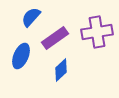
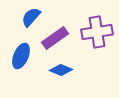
blue diamond: rotated 65 degrees clockwise
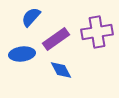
purple rectangle: moved 1 px right, 1 px down
blue ellipse: moved 1 px right, 2 px up; rotated 60 degrees clockwise
blue diamond: rotated 40 degrees clockwise
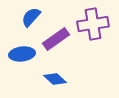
purple cross: moved 4 px left, 8 px up
blue diamond: moved 6 px left, 9 px down; rotated 20 degrees counterclockwise
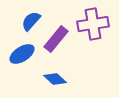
blue semicircle: moved 4 px down
purple rectangle: rotated 16 degrees counterclockwise
blue ellipse: rotated 25 degrees counterclockwise
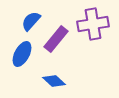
blue ellipse: rotated 30 degrees counterclockwise
blue diamond: moved 1 px left, 2 px down
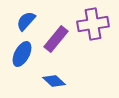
blue semicircle: moved 5 px left
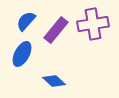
purple rectangle: moved 9 px up
